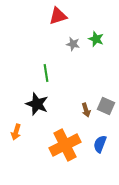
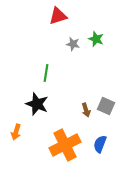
green line: rotated 18 degrees clockwise
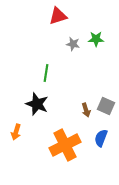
green star: rotated 21 degrees counterclockwise
blue semicircle: moved 1 px right, 6 px up
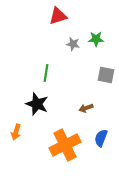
gray square: moved 31 px up; rotated 12 degrees counterclockwise
brown arrow: moved 2 px up; rotated 88 degrees clockwise
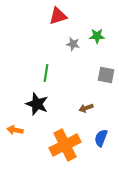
green star: moved 1 px right, 3 px up
orange arrow: moved 1 px left, 2 px up; rotated 84 degrees clockwise
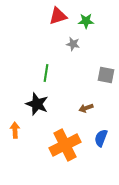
green star: moved 11 px left, 15 px up
orange arrow: rotated 77 degrees clockwise
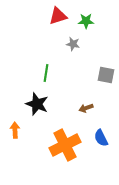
blue semicircle: rotated 48 degrees counterclockwise
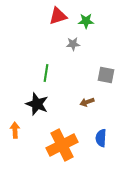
gray star: rotated 16 degrees counterclockwise
brown arrow: moved 1 px right, 6 px up
blue semicircle: rotated 30 degrees clockwise
orange cross: moved 3 px left
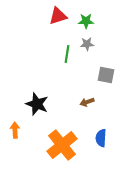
gray star: moved 14 px right
green line: moved 21 px right, 19 px up
orange cross: rotated 12 degrees counterclockwise
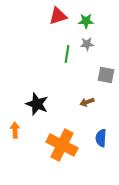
orange cross: rotated 24 degrees counterclockwise
